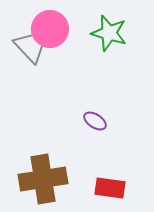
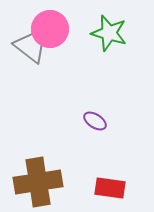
gray trapezoid: rotated 9 degrees counterclockwise
brown cross: moved 5 px left, 3 px down
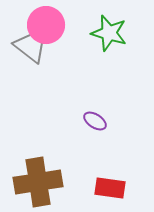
pink circle: moved 4 px left, 4 px up
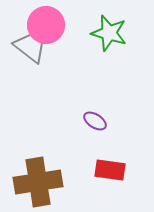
red rectangle: moved 18 px up
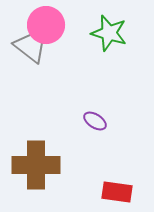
red rectangle: moved 7 px right, 22 px down
brown cross: moved 2 px left, 17 px up; rotated 9 degrees clockwise
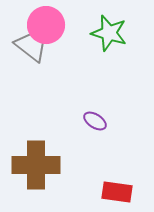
gray trapezoid: moved 1 px right, 1 px up
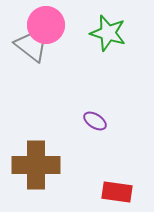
green star: moved 1 px left
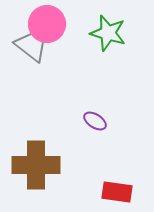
pink circle: moved 1 px right, 1 px up
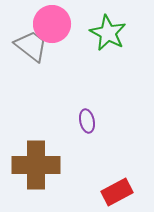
pink circle: moved 5 px right
green star: rotated 12 degrees clockwise
purple ellipse: moved 8 px left; rotated 45 degrees clockwise
red rectangle: rotated 36 degrees counterclockwise
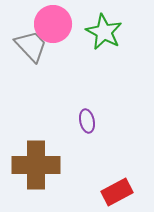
pink circle: moved 1 px right
green star: moved 4 px left, 1 px up
gray trapezoid: rotated 9 degrees clockwise
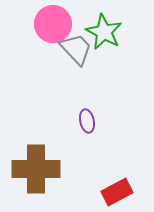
gray trapezoid: moved 45 px right, 3 px down
brown cross: moved 4 px down
